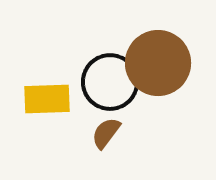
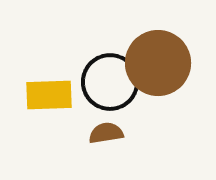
yellow rectangle: moved 2 px right, 4 px up
brown semicircle: rotated 44 degrees clockwise
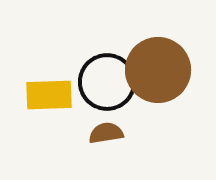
brown circle: moved 7 px down
black circle: moved 3 px left
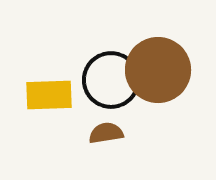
black circle: moved 4 px right, 2 px up
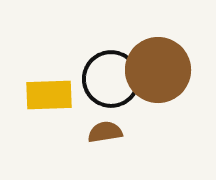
black circle: moved 1 px up
brown semicircle: moved 1 px left, 1 px up
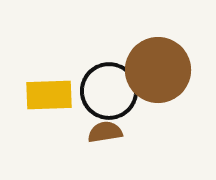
black circle: moved 2 px left, 12 px down
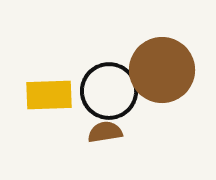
brown circle: moved 4 px right
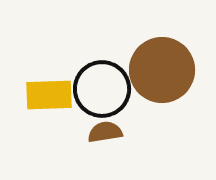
black circle: moved 7 px left, 2 px up
